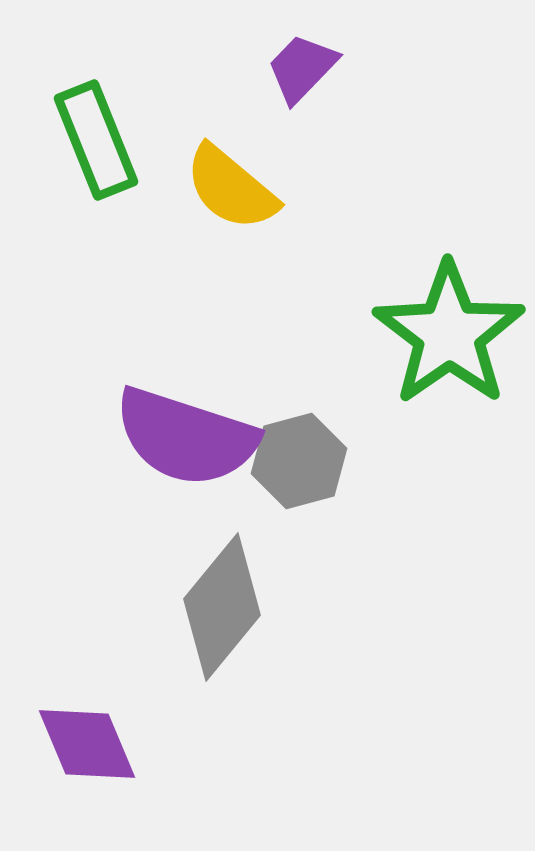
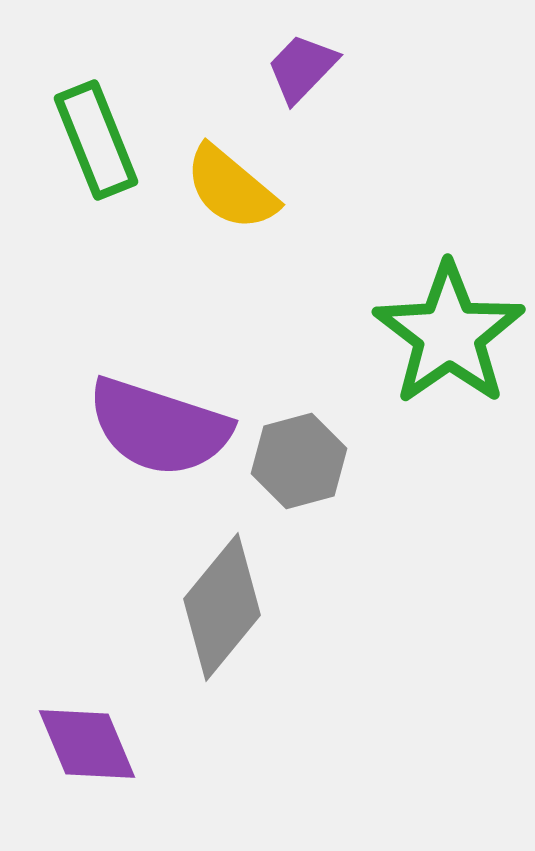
purple semicircle: moved 27 px left, 10 px up
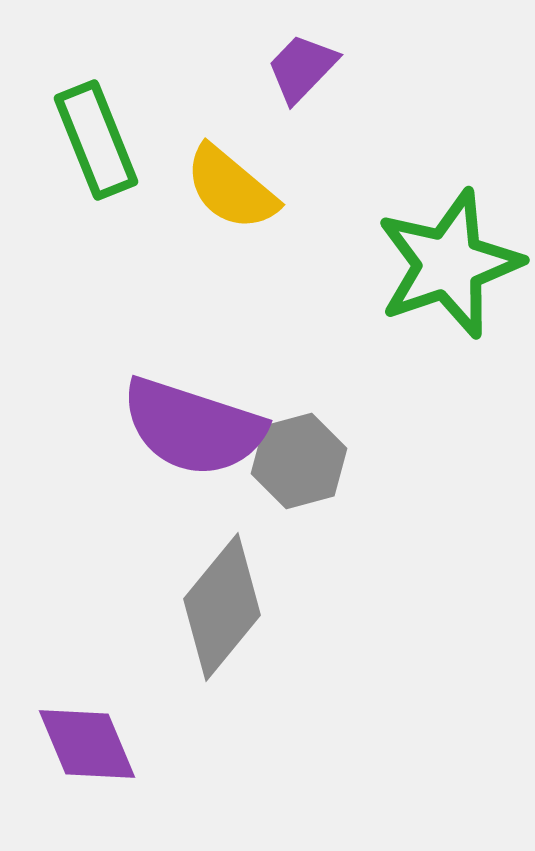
green star: moved 70 px up; rotated 16 degrees clockwise
purple semicircle: moved 34 px right
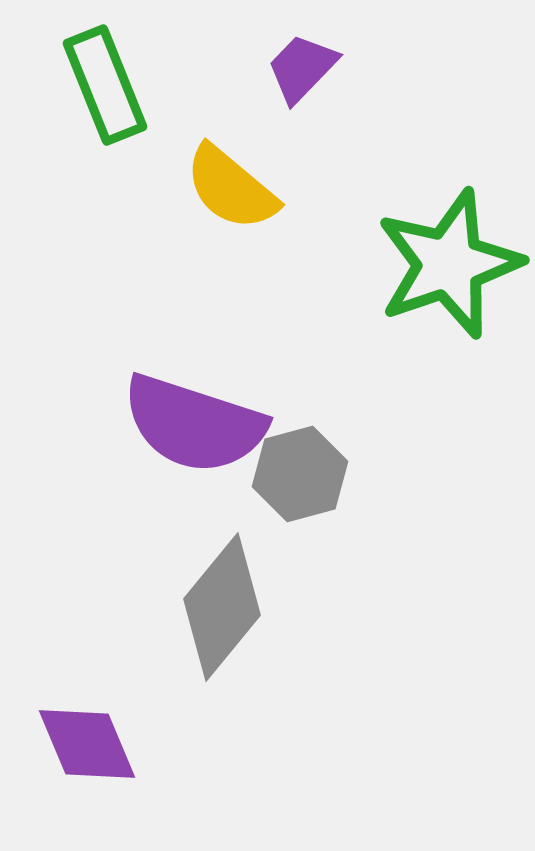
green rectangle: moved 9 px right, 55 px up
purple semicircle: moved 1 px right, 3 px up
gray hexagon: moved 1 px right, 13 px down
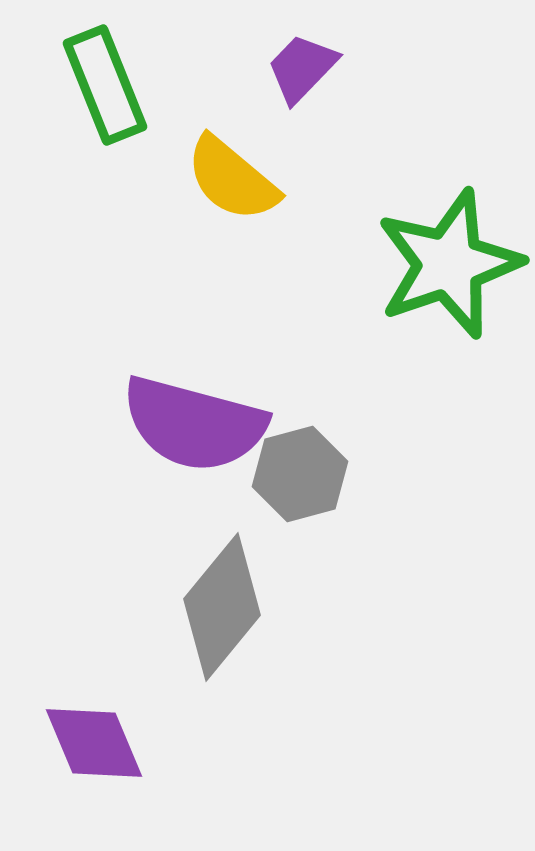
yellow semicircle: moved 1 px right, 9 px up
purple semicircle: rotated 3 degrees counterclockwise
purple diamond: moved 7 px right, 1 px up
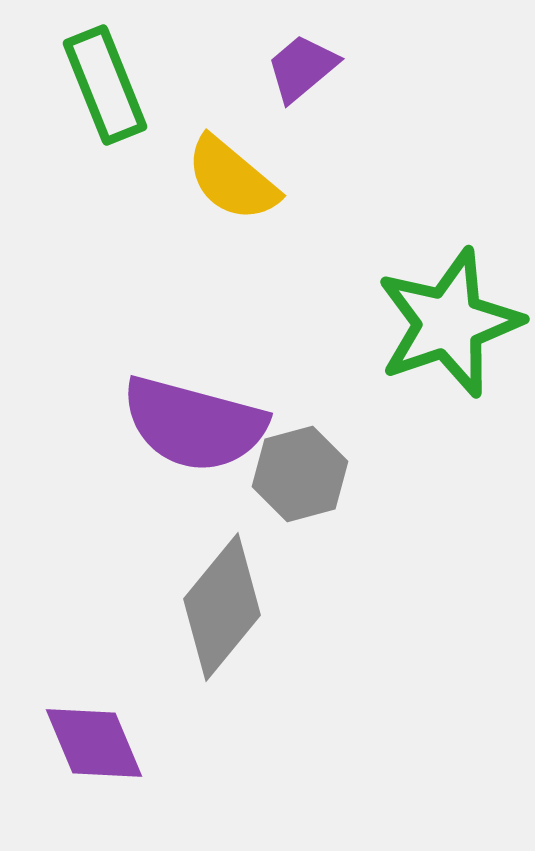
purple trapezoid: rotated 6 degrees clockwise
green star: moved 59 px down
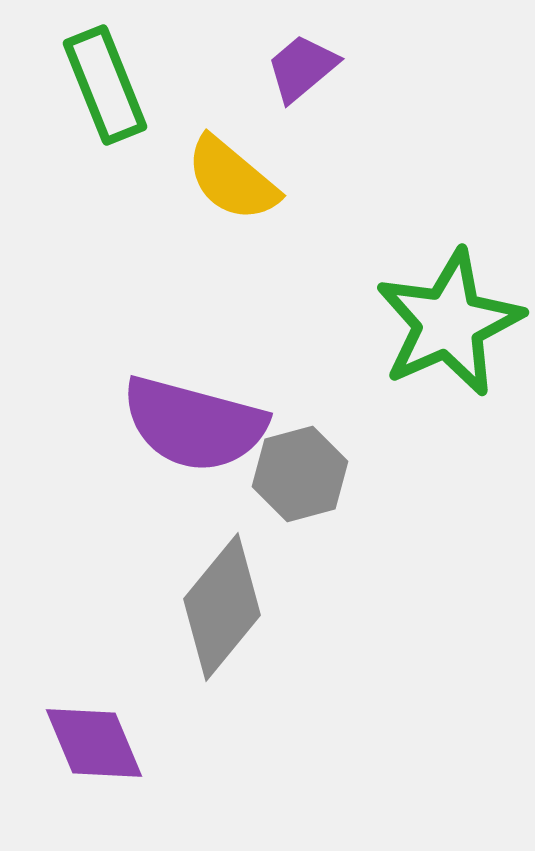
green star: rotated 5 degrees counterclockwise
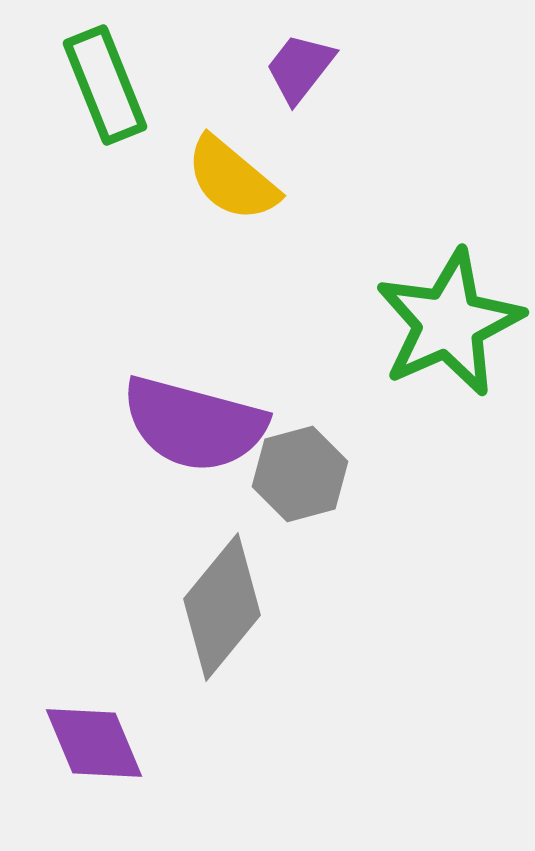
purple trapezoid: moved 2 px left; rotated 12 degrees counterclockwise
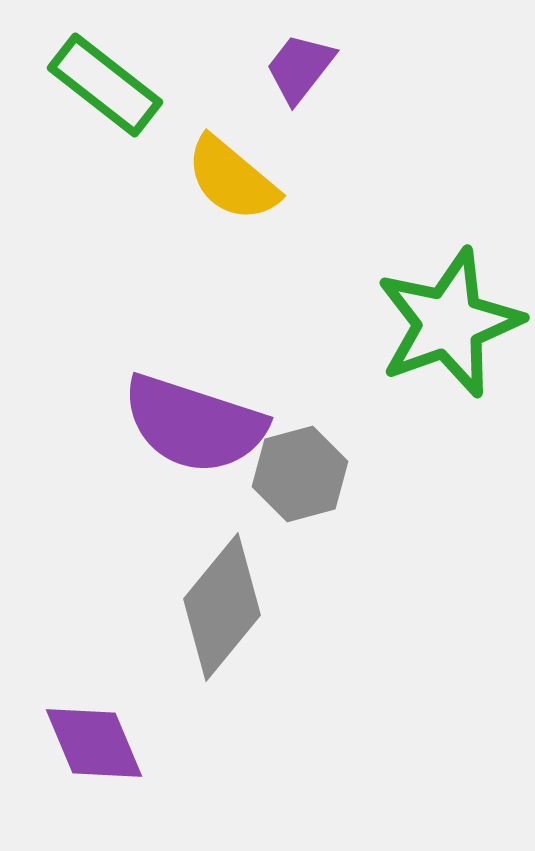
green rectangle: rotated 30 degrees counterclockwise
green star: rotated 4 degrees clockwise
purple semicircle: rotated 3 degrees clockwise
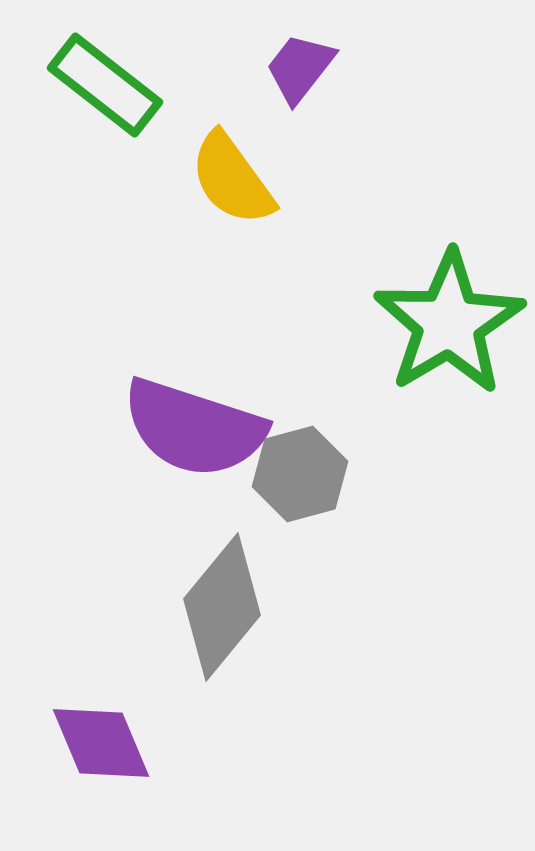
yellow semicircle: rotated 14 degrees clockwise
green star: rotated 11 degrees counterclockwise
purple semicircle: moved 4 px down
purple diamond: moved 7 px right
